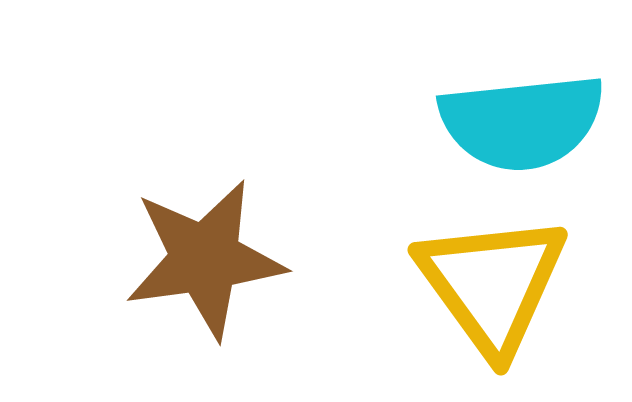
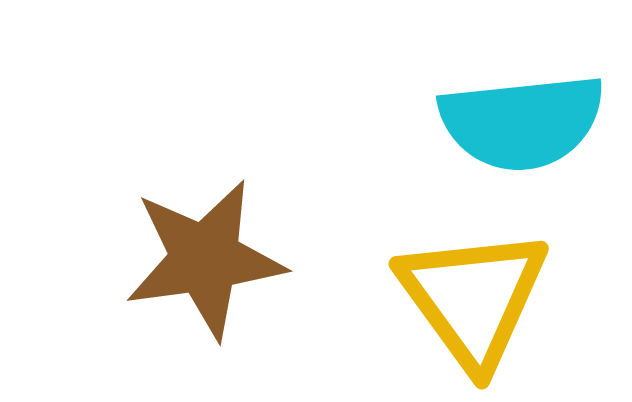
yellow triangle: moved 19 px left, 14 px down
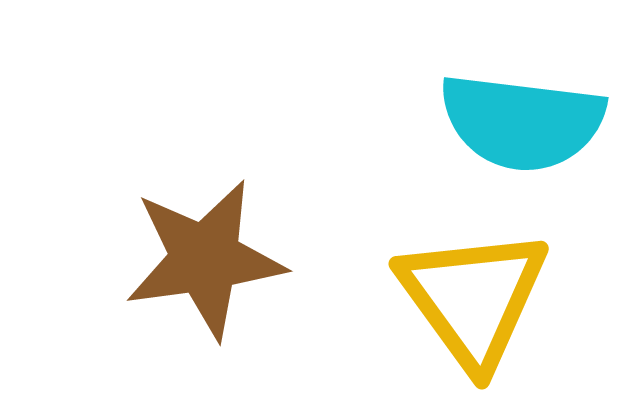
cyan semicircle: rotated 13 degrees clockwise
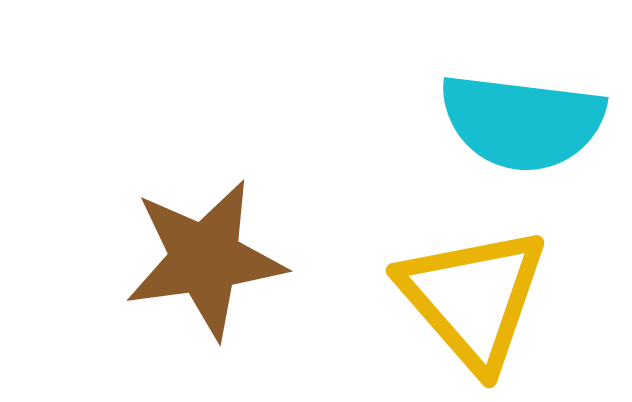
yellow triangle: rotated 5 degrees counterclockwise
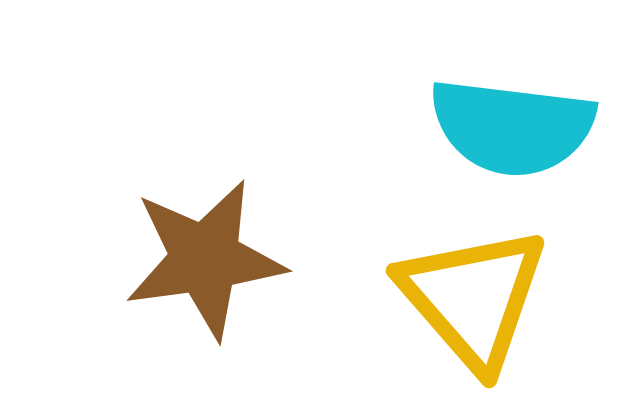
cyan semicircle: moved 10 px left, 5 px down
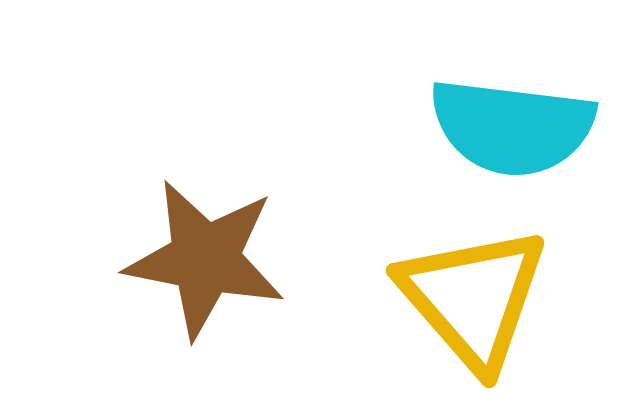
brown star: rotated 19 degrees clockwise
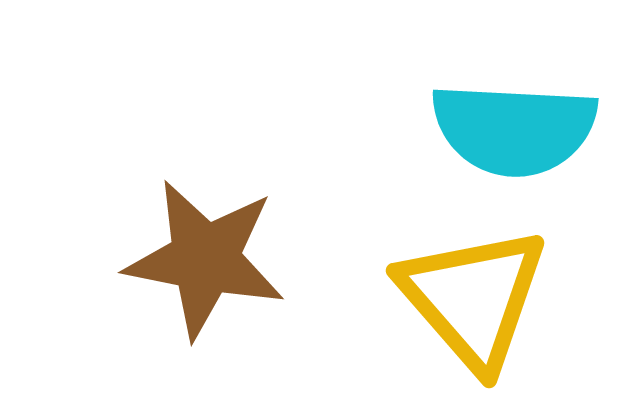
cyan semicircle: moved 2 px right, 2 px down; rotated 4 degrees counterclockwise
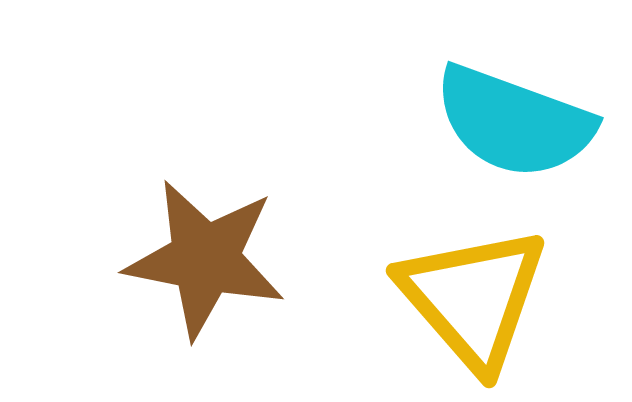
cyan semicircle: moved 7 px up; rotated 17 degrees clockwise
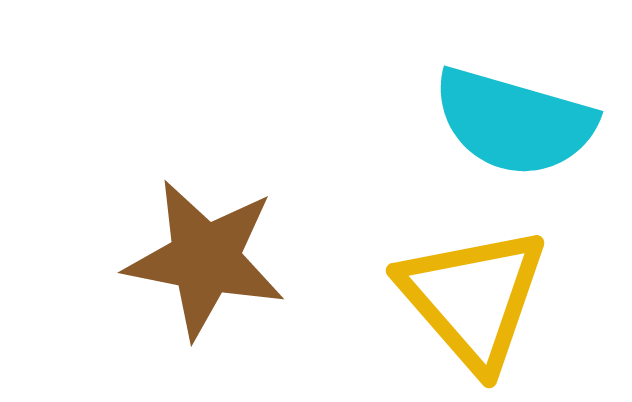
cyan semicircle: rotated 4 degrees counterclockwise
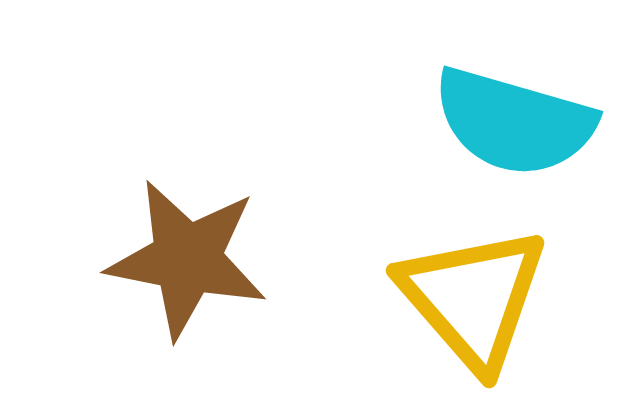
brown star: moved 18 px left
